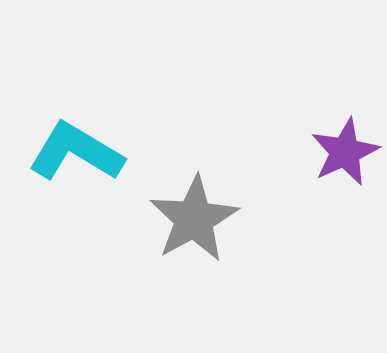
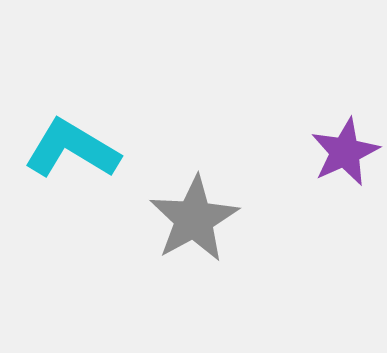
cyan L-shape: moved 4 px left, 3 px up
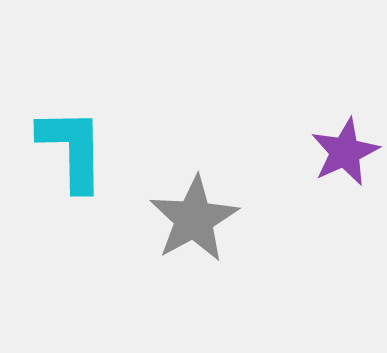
cyan L-shape: rotated 58 degrees clockwise
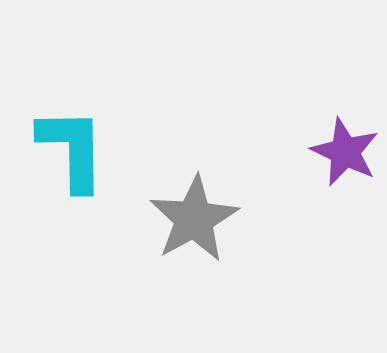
purple star: rotated 22 degrees counterclockwise
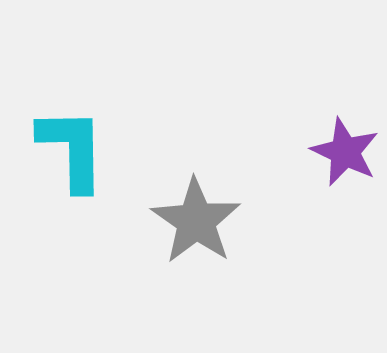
gray star: moved 2 px right, 2 px down; rotated 8 degrees counterclockwise
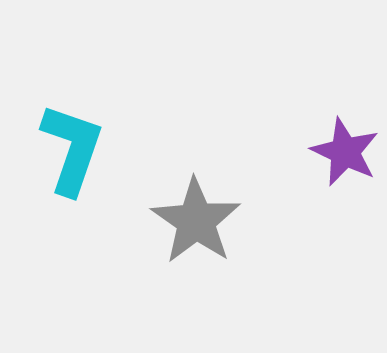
cyan L-shape: rotated 20 degrees clockwise
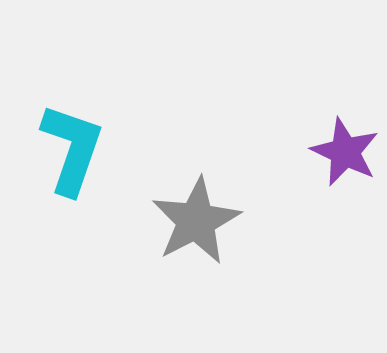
gray star: rotated 10 degrees clockwise
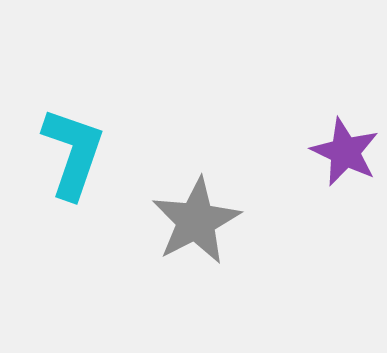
cyan L-shape: moved 1 px right, 4 px down
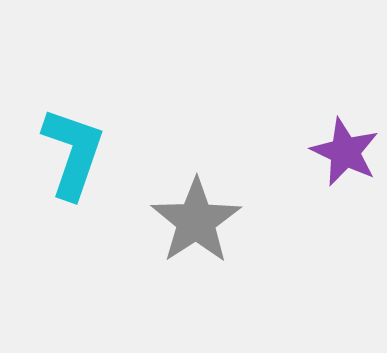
gray star: rotated 6 degrees counterclockwise
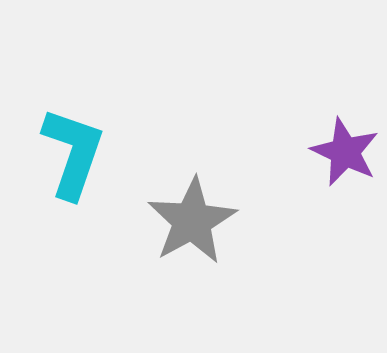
gray star: moved 4 px left; rotated 4 degrees clockwise
